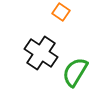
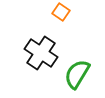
green semicircle: moved 2 px right, 2 px down
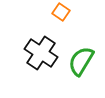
green semicircle: moved 4 px right, 13 px up
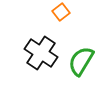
orange square: rotated 18 degrees clockwise
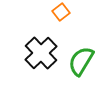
black cross: rotated 12 degrees clockwise
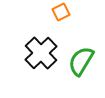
orange square: rotated 12 degrees clockwise
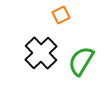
orange square: moved 3 px down
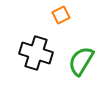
black cross: moved 5 px left; rotated 28 degrees counterclockwise
